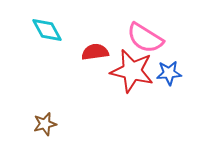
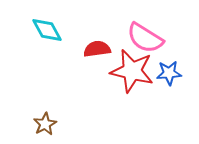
red semicircle: moved 2 px right, 3 px up
brown star: rotated 15 degrees counterclockwise
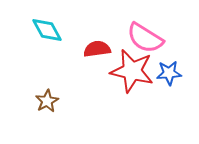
brown star: moved 2 px right, 23 px up
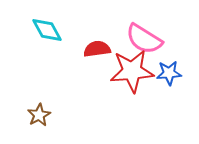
pink semicircle: moved 1 px left, 1 px down
red star: rotated 18 degrees counterclockwise
brown star: moved 8 px left, 14 px down
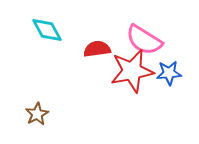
pink semicircle: moved 1 px down
red star: rotated 6 degrees counterclockwise
brown star: moved 2 px left, 1 px up
